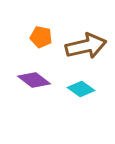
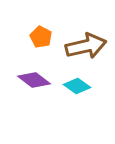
orange pentagon: rotated 15 degrees clockwise
cyan diamond: moved 4 px left, 3 px up
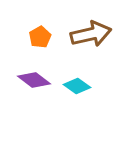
orange pentagon: moved 1 px left; rotated 15 degrees clockwise
brown arrow: moved 5 px right, 12 px up
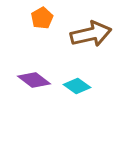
orange pentagon: moved 2 px right, 19 px up
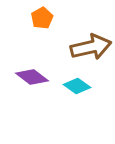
brown arrow: moved 13 px down
purple diamond: moved 2 px left, 3 px up
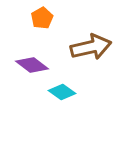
purple diamond: moved 12 px up
cyan diamond: moved 15 px left, 6 px down
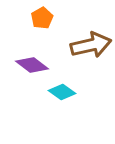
brown arrow: moved 2 px up
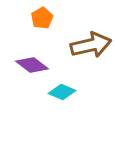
cyan diamond: rotated 12 degrees counterclockwise
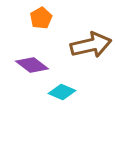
orange pentagon: moved 1 px left
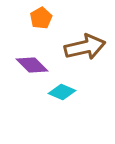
brown arrow: moved 6 px left, 2 px down
purple diamond: rotated 8 degrees clockwise
